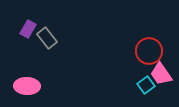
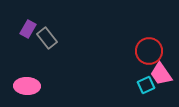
cyan square: rotated 12 degrees clockwise
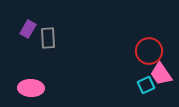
gray rectangle: moved 1 px right; rotated 35 degrees clockwise
pink ellipse: moved 4 px right, 2 px down
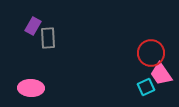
purple rectangle: moved 5 px right, 3 px up
red circle: moved 2 px right, 2 px down
cyan square: moved 2 px down
